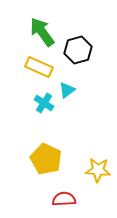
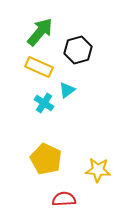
green arrow: moved 2 px left; rotated 76 degrees clockwise
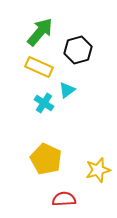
yellow star: rotated 20 degrees counterclockwise
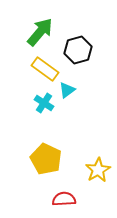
yellow rectangle: moved 6 px right, 2 px down; rotated 12 degrees clockwise
yellow star: rotated 15 degrees counterclockwise
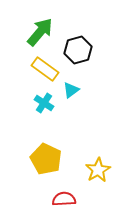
cyan triangle: moved 4 px right
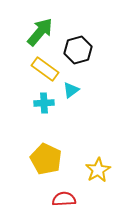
cyan cross: rotated 36 degrees counterclockwise
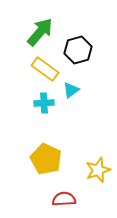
yellow star: rotated 10 degrees clockwise
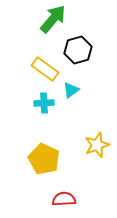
green arrow: moved 13 px right, 13 px up
yellow pentagon: moved 2 px left
yellow star: moved 1 px left, 25 px up
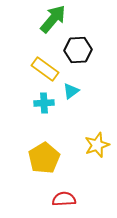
black hexagon: rotated 12 degrees clockwise
cyan triangle: moved 1 px down
yellow pentagon: moved 1 px up; rotated 16 degrees clockwise
